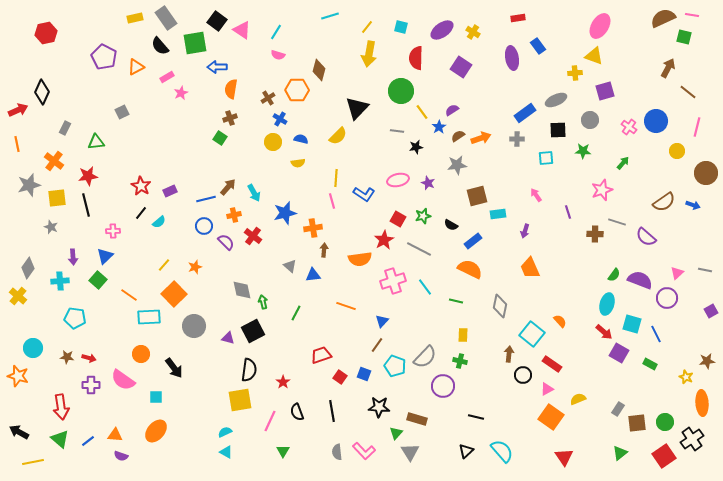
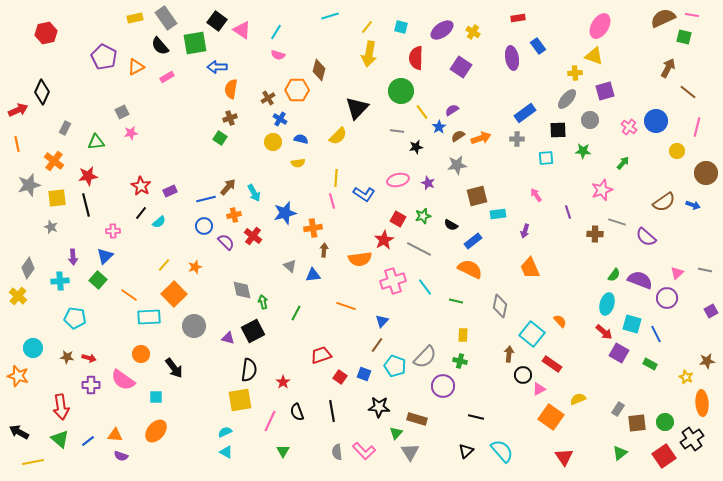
pink star at (181, 93): moved 50 px left, 40 px down; rotated 16 degrees clockwise
gray ellipse at (556, 100): moved 11 px right, 1 px up; rotated 25 degrees counterclockwise
pink triangle at (547, 389): moved 8 px left
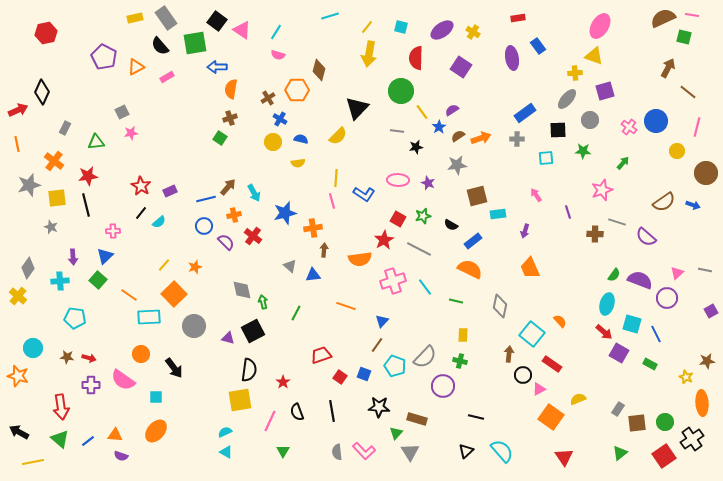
pink ellipse at (398, 180): rotated 15 degrees clockwise
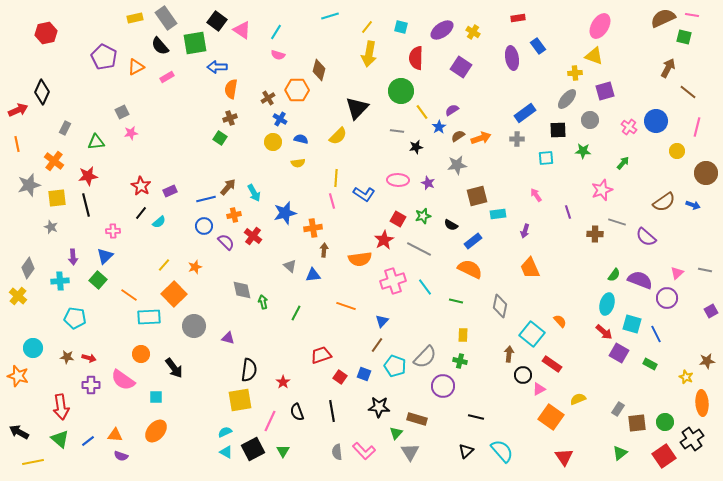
black square at (253, 331): moved 118 px down
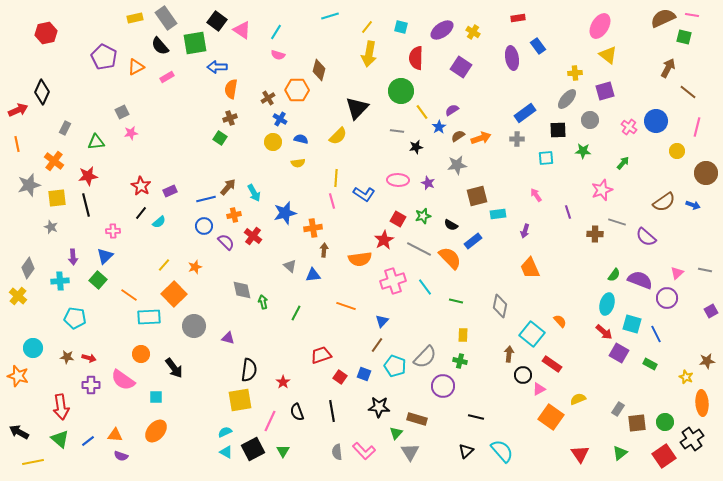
yellow triangle at (594, 56): moved 14 px right, 1 px up; rotated 18 degrees clockwise
orange semicircle at (470, 269): moved 20 px left, 11 px up; rotated 20 degrees clockwise
red triangle at (564, 457): moved 16 px right, 3 px up
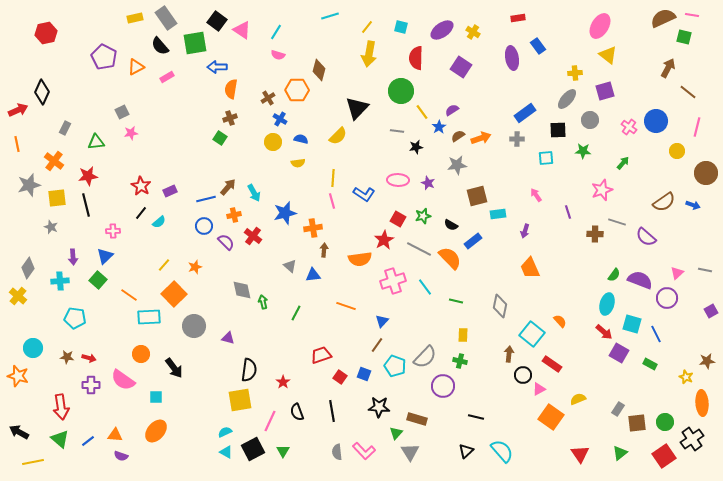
yellow line at (336, 178): moved 3 px left
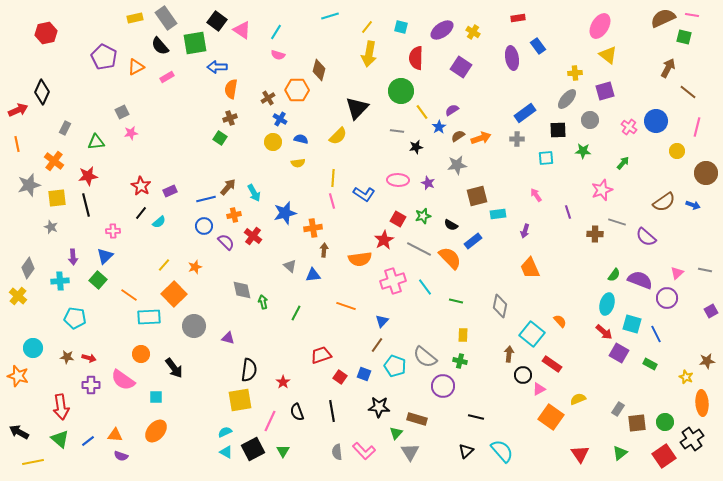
gray semicircle at (425, 357): rotated 85 degrees clockwise
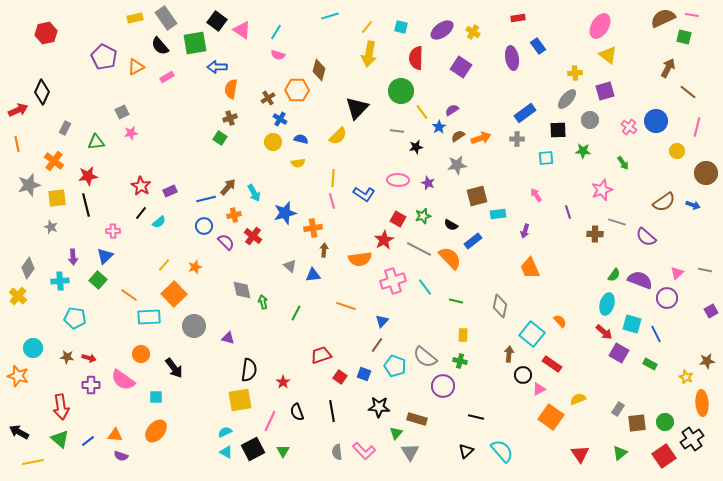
green arrow at (623, 163): rotated 104 degrees clockwise
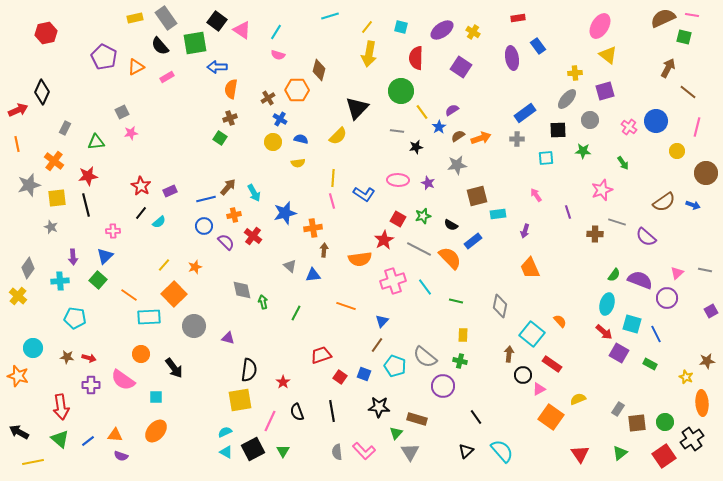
black line at (476, 417): rotated 42 degrees clockwise
